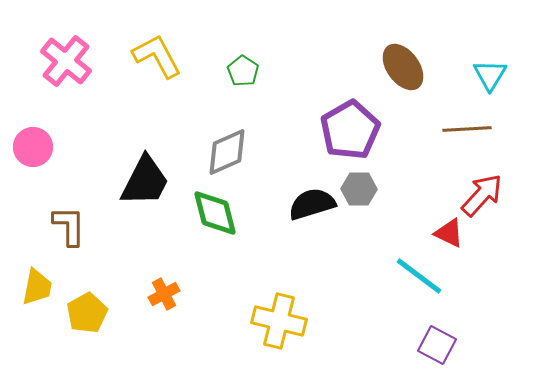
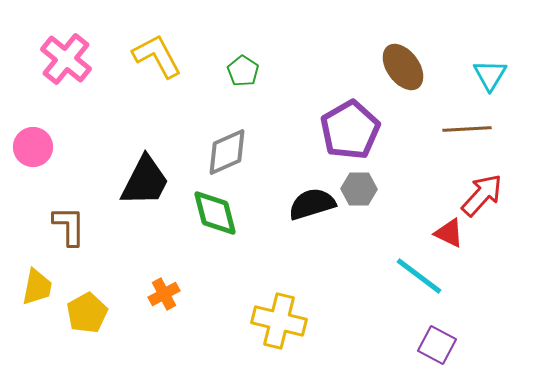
pink cross: moved 2 px up
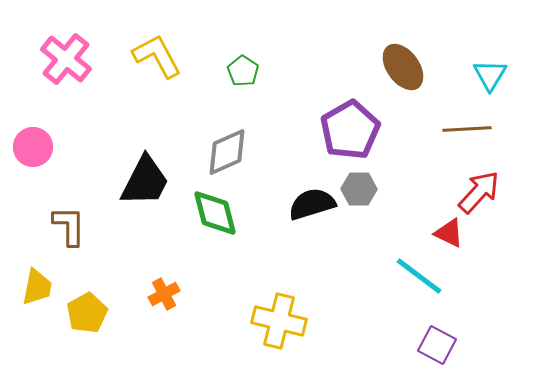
red arrow: moved 3 px left, 3 px up
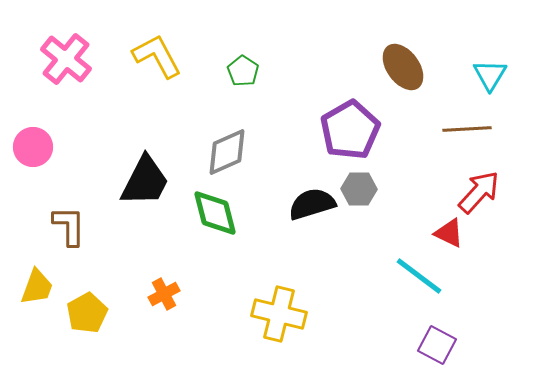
yellow trapezoid: rotated 9 degrees clockwise
yellow cross: moved 7 px up
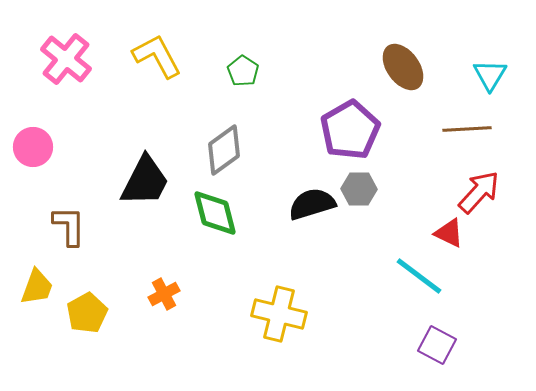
gray diamond: moved 3 px left, 2 px up; rotated 12 degrees counterclockwise
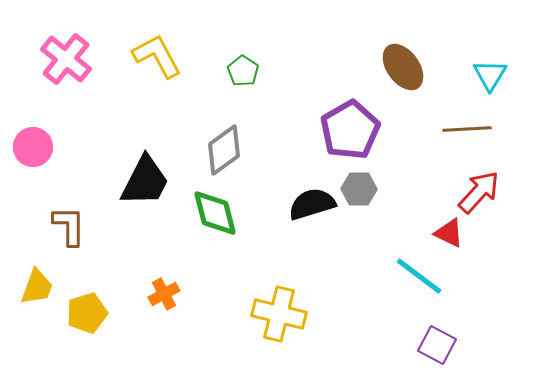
yellow pentagon: rotated 12 degrees clockwise
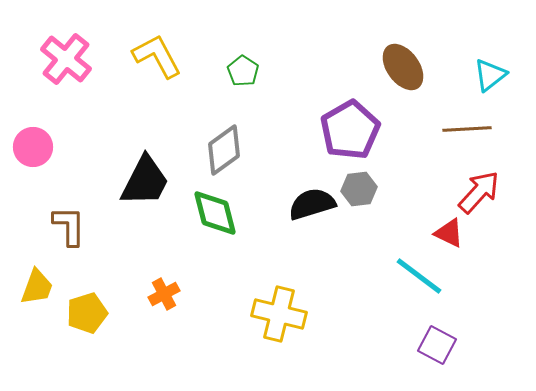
cyan triangle: rotated 21 degrees clockwise
gray hexagon: rotated 8 degrees counterclockwise
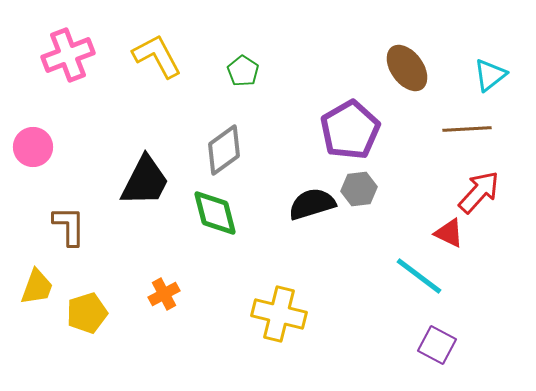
pink cross: moved 2 px right, 4 px up; rotated 30 degrees clockwise
brown ellipse: moved 4 px right, 1 px down
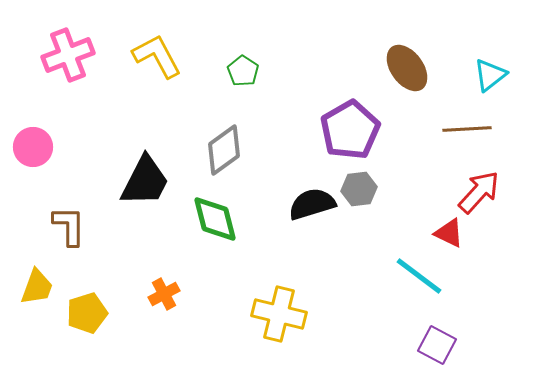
green diamond: moved 6 px down
